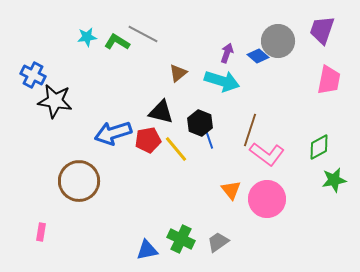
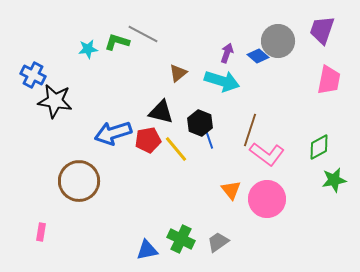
cyan star: moved 1 px right, 12 px down
green L-shape: rotated 15 degrees counterclockwise
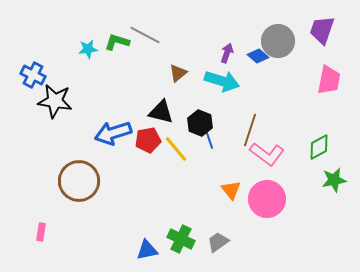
gray line: moved 2 px right, 1 px down
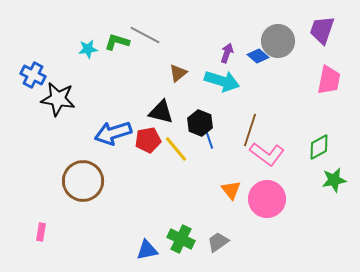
black star: moved 3 px right, 2 px up
brown circle: moved 4 px right
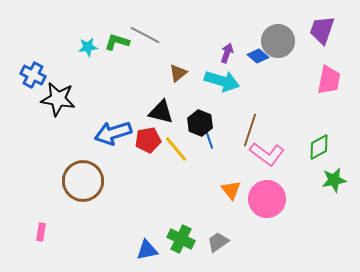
cyan star: moved 2 px up
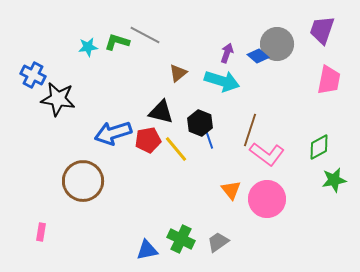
gray circle: moved 1 px left, 3 px down
